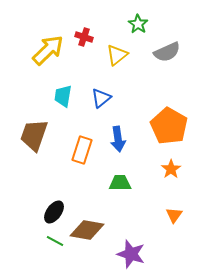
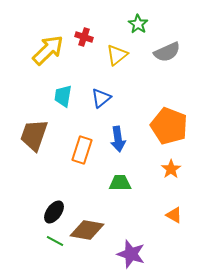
orange pentagon: rotated 9 degrees counterclockwise
orange triangle: rotated 36 degrees counterclockwise
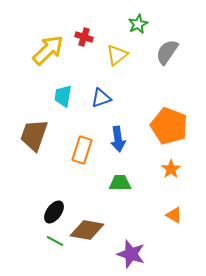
green star: rotated 12 degrees clockwise
gray semicircle: rotated 148 degrees clockwise
blue triangle: rotated 20 degrees clockwise
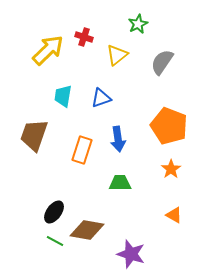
gray semicircle: moved 5 px left, 10 px down
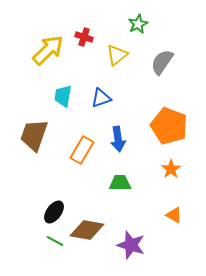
orange rectangle: rotated 12 degrees clockwise
purple star: moved 9 px up
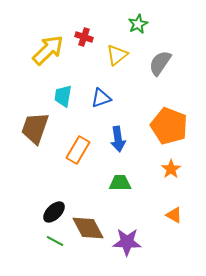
gray semicircle: moved 2 px left, 1 px down
brown trapezoid: moved 1 px right, 7 px up
orange rectangle: moved 4 px left
black ellipse: rotated 10 degrees clockwise
brown diamond: moved 1 px right, 2 px up; rotated 52 degrees clockwise
purple star: moved 4 px left, 3 px up; rotated 16 degrees counterclockwise
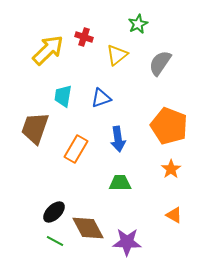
orange rectangle: moved 2 px left, 1 px up
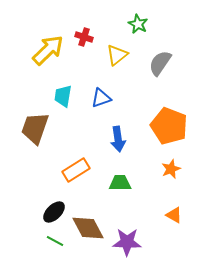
green star: rotated 18 degrees counterclockwise
orange rectangle: moved 21 px down; rotated 28 degrees clockwise
orange star: rotated 12 degrees clockwise
